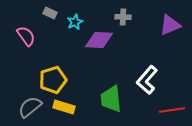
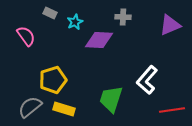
green trapezoid: rotated 24 degrees clockwise
yellow rectangle: moved 2 px down
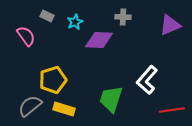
gray rectangle: moved 3 px left, 3 px down
gray semicircle: moved 1 px up
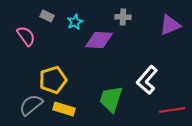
gray semicircle: moved 1 px right, 1 px up
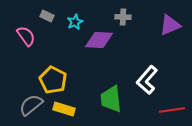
yellow pentagon: rotated 28 degrees counterclockwise
green trapezoid: rotated 24 degrees counterclockwise
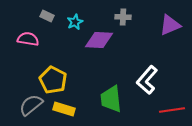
pink semicircle: moved 2 px right, 3 px down; rotated 45 degrees counterclockwise
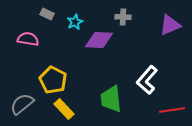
gray rectangle: moved 2 px up
gray semicircle: moved 9 px left, 1 px up
yellow rectangle: rotated 30 degrees clockwise
